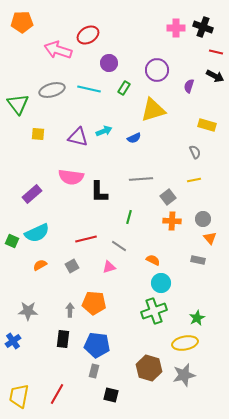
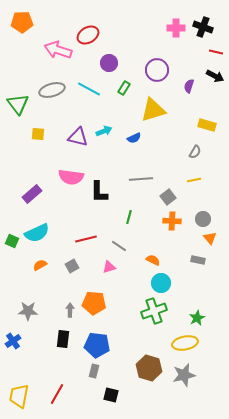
cyan line at (89, 89): rotated 15 degrees clockwise
gray semicircle at (195, 152): rotated 56 degrees clockwise
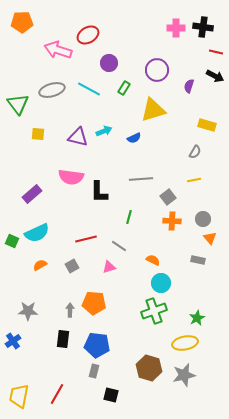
black cross at (203, 27): rotated 12 degrees counterclockwise
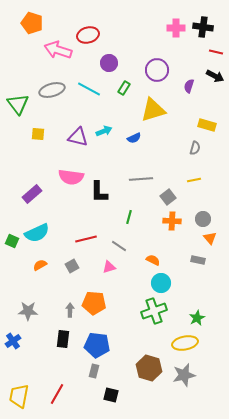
orange pentagon at (22, 22): moved 10 px right, 1 px down; rotated 20 degrees clockwise
red ellipse at (88, 35): rotated 15 degrees clockwise
gray semicircle at (195, 152): moved 4 px up; rotated 16 degrees counterclockwise
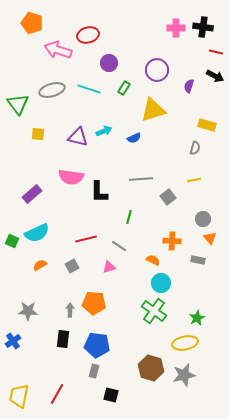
cyan line at (89, 89): rotated 10 degrees counterclockwise
orange cross at (172, 221): moved 20 px down
green cross at (154, 311): rotated 35 degrees counterclockwise
brown hexagon at (149, 368): moved 2 px right
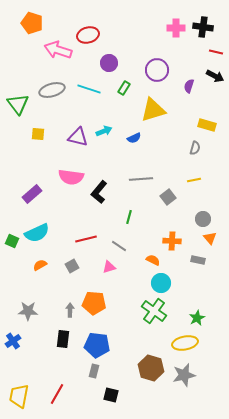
black L-shape at (99, 192): rotated 40 degrees clockwise
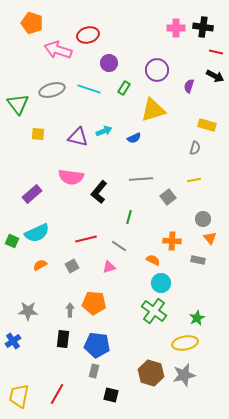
brown hexagon at (151, 368): moved 5 px down
